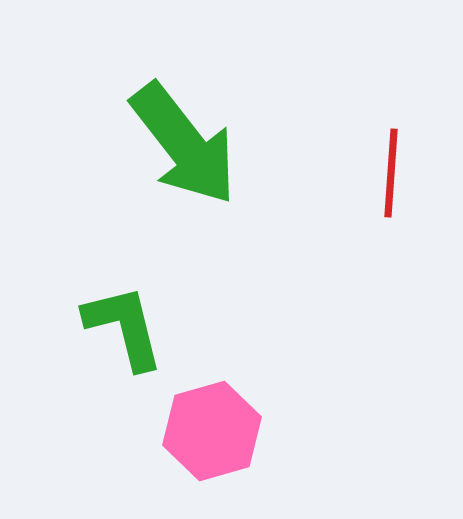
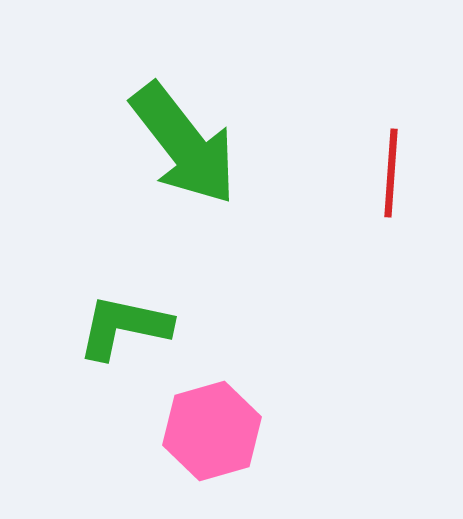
green L-shape: rotated 64 degrees counterclockwise
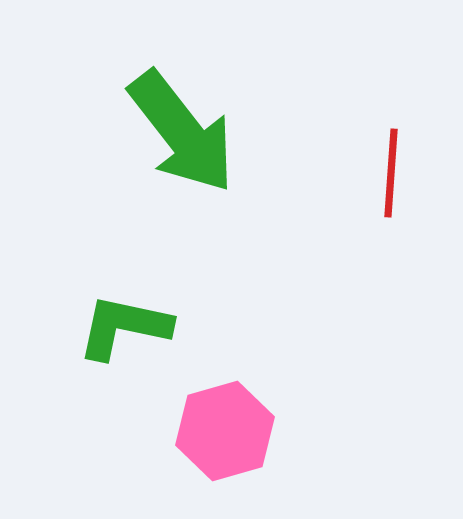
green arrow: moved 2 px left, 12 px up
pink hexagon: moved 13 px right
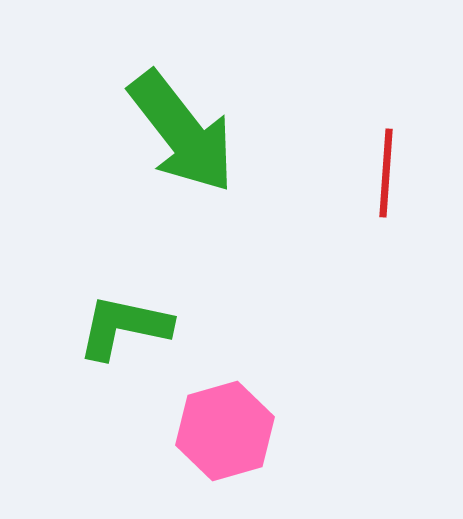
red line: moved 5 px left
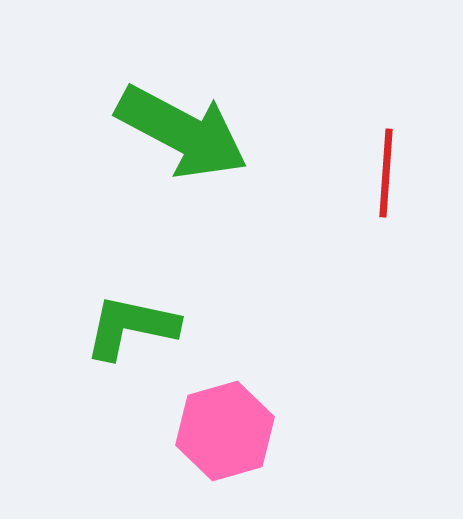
green arrow: rotated 24 degrees counterclockwise
green L-shape: moved 7 px right
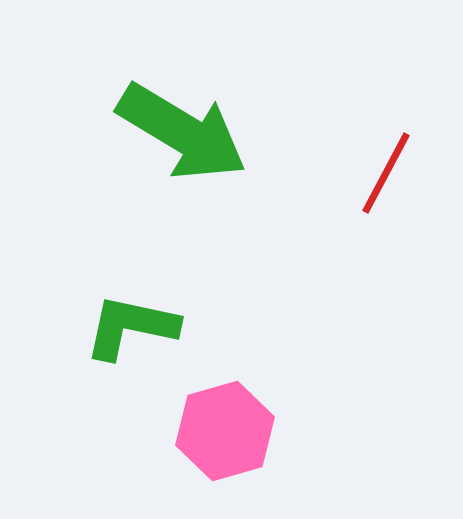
green arrow: rotated 3 degrees clockwise
red line: rotated 24 degrees clockwise
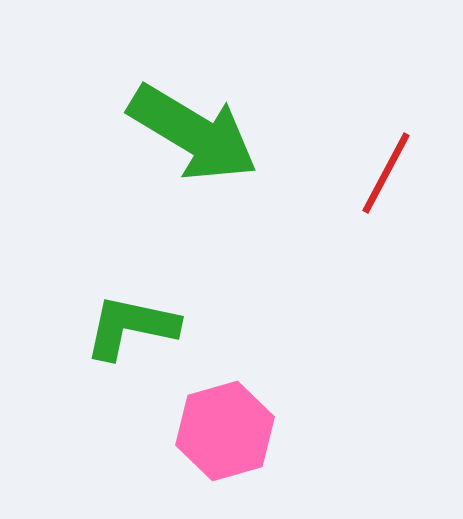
green arrow: moved 11 px right, 1 px down
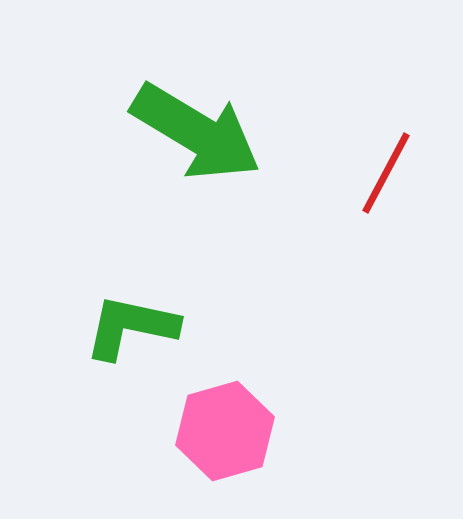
green arrow: moved 3 px right, 1 px up
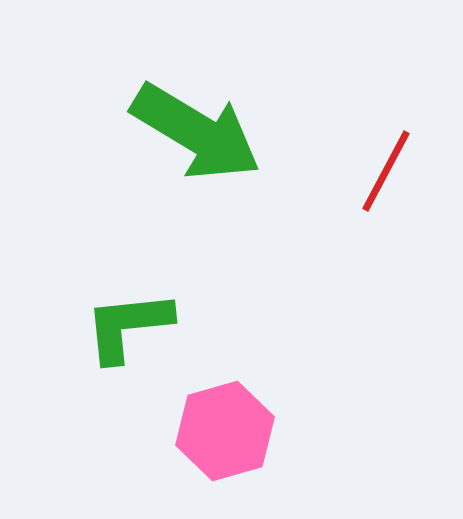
red line: moved 2 px up
green L-shape: moved 3 px left, 1 px up; rotated 18 degrees counterclockwise
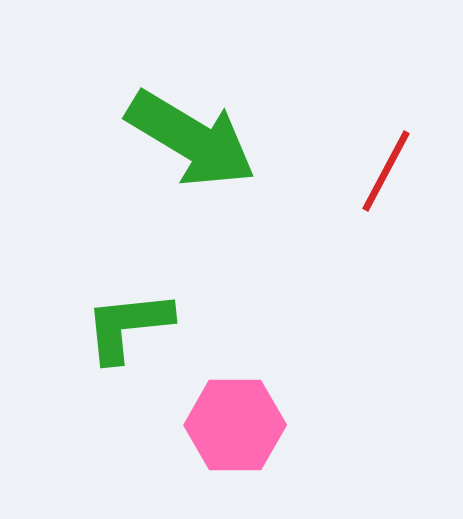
green arrow: moved 5 px left, 7 px down
pink hexagon: moved 10 px right, 6 px up; rotated 16 degrees clockwise
